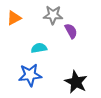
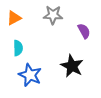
purple semicircle: moved 13 px right
cyan semicircle: moved 21 px left; rotated 98 degrees clockwise
blue star: rotated 30 degrees clockwise
black star: moved 4 px left, 16 px up
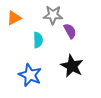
purple semicircle: moved 14 px left
cyan semicircle: moved 20 px right, 8 px up
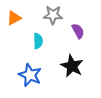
purple semicircle: moved 8 px right
cyan semicircle: moved 1 px down
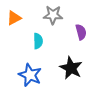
purple semicircle: moved 3 px right, 1 px down; rotated 14 degrees clockwise
black star: moved 1 px left, 2 px down
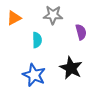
cyan semicircle: moved 1 px left, 1 px up
blue star: moved 4 px right
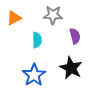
purple semicircle: moved 6 px left, 4 px down
blue star: rotated 15 degrees clockwise
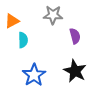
orange triangle: moved 2 px left, 3 px down
cyan semicircle: moved 14 px left
black star: moved 4 px right, 3 px down
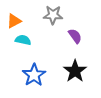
orange triangle: moved 2 px right
purple semicircle: rotated 21 degrees counterclockwise
cyan semicircle: rotated 77 degrees counterclockwise
black star: rotated 10 degrees clockwise
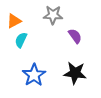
cyan semicircle: moved 2 px left; rotated 77 degrees counterclockwise
black star: moved 2 px down; rotated 30 degrees counterclockwise
